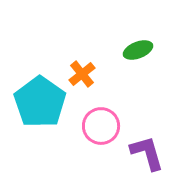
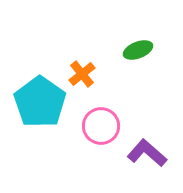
purple L-shape: rotated 33 degrees counterclockwise
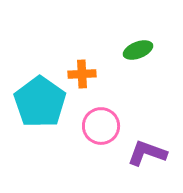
orange cross: rotated 36 degrees clockwise
purple L-shape: rotated 21 degrees counterclockwise
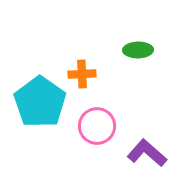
green ellipse: rotated 20 degrees clockwise
pink circle: moved 4 px left
purple L-shape: rotated 21 degrees clockwise
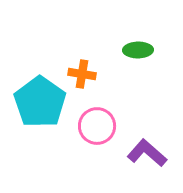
orange cross: rotated 12 degrees clockwise
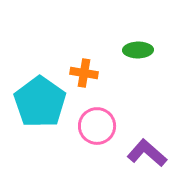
orange cross: moved 2 px right, 1 px up
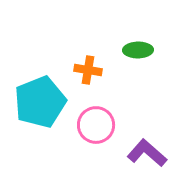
orange cross: moved 4 px right, 3 px up
cyan pentagon: rotated 15 degrees clockwise
pink circle: moved 1 px left, 1 px up
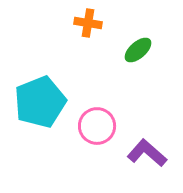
green ellipse: rotated 40 degrees counterclockwise
orange cross: moved 47 px up
pink circle: moved 1 px right, 1 px down
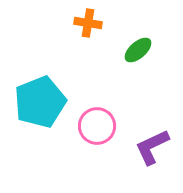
purple L-shape: moved 5 px right, 6 px up; rotated 66 degrees counterclockwise
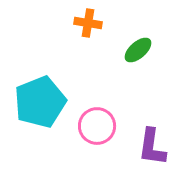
purple L-shape: rotated 57 degrees counterclockwise
